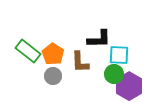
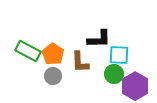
green rectangle: rotated 10 degrees counterclockwise
purple hexagon: moved 6 px right
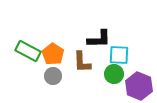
brown L-shape: moved 2 px right
purple hexagon: moved 4 px right; rotated 8 degrees counterclockwise
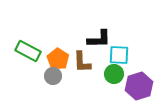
orange pentagon: moved 5 px right, 5 px down
purple hexagon: rotated 20 degrees clockwise
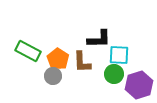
purple hexagon: moved 1 px up
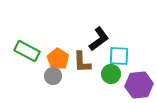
black L-shape: rotated 35 degrees counterclockwise
green rectangle: moved 1 px left
cyan square: moved 1 px down
green circle: moved 3 px left
purple hexagon: rotated 12 degrees clockwise
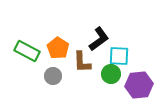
orange pentagon: moved 11 px up
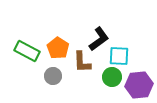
green circle: moved 1 px right, 3 px down
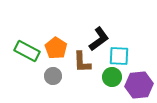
orange pentagon: moved 2 px left
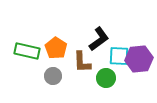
green rectangle: rotated 15 degrees counterclockwise
green circle: moved 6 px left, 1 px down
purple hexagon: moved 26 px up
